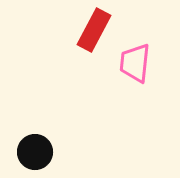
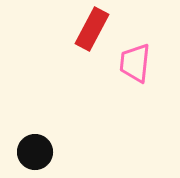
red rectangle: moved 2 px left, 1 px up
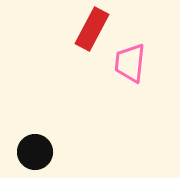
pink trapezoid: moved 5 px left
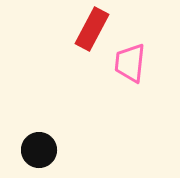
black circle: moved 4 px right, 2 px up
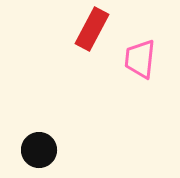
pink trapezoid: moved 10 px right, 4 px up
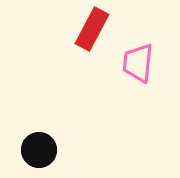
pink trapezoid: moved 2 px left, 4 px down
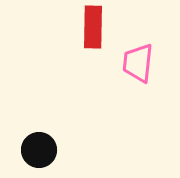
red rectangle: moved 1 px right, 2 px up; rotated 27 degrees counterclockwise
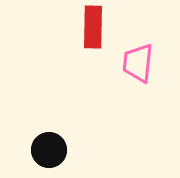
black circle: moved 10 px right
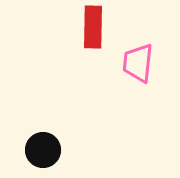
black circle: moved 6 px left
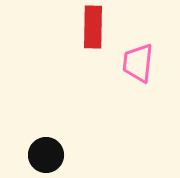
black circle: moved 3 px right, 5 px down
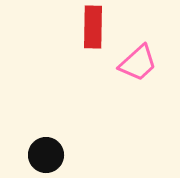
pink trapezoid: rotated 138 degrees counterclockwise
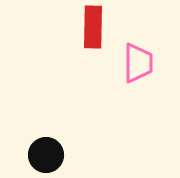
pink trapezoid: rotated 48 degrees counterclockwise
